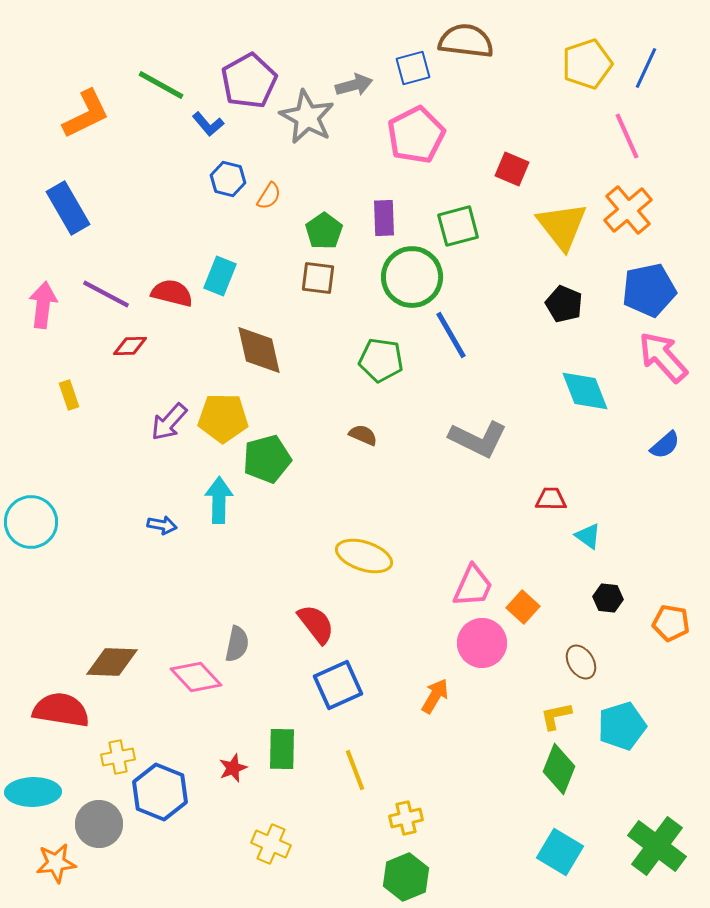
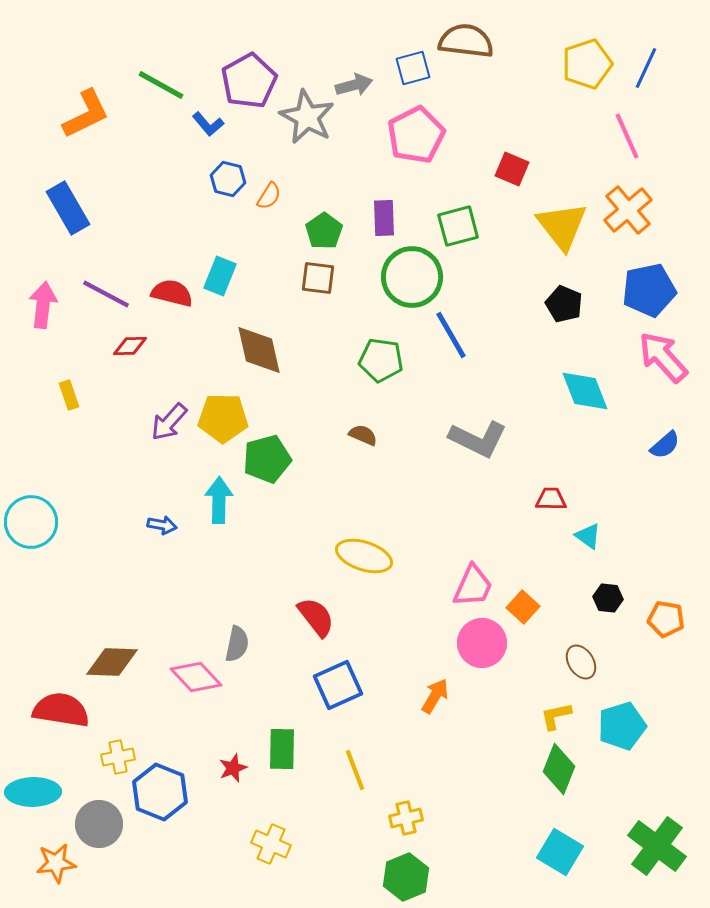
orange pentagon at (671, 623): moved 5 px left, 4 px up
red semicircle at (316, 624): moved 7 px up
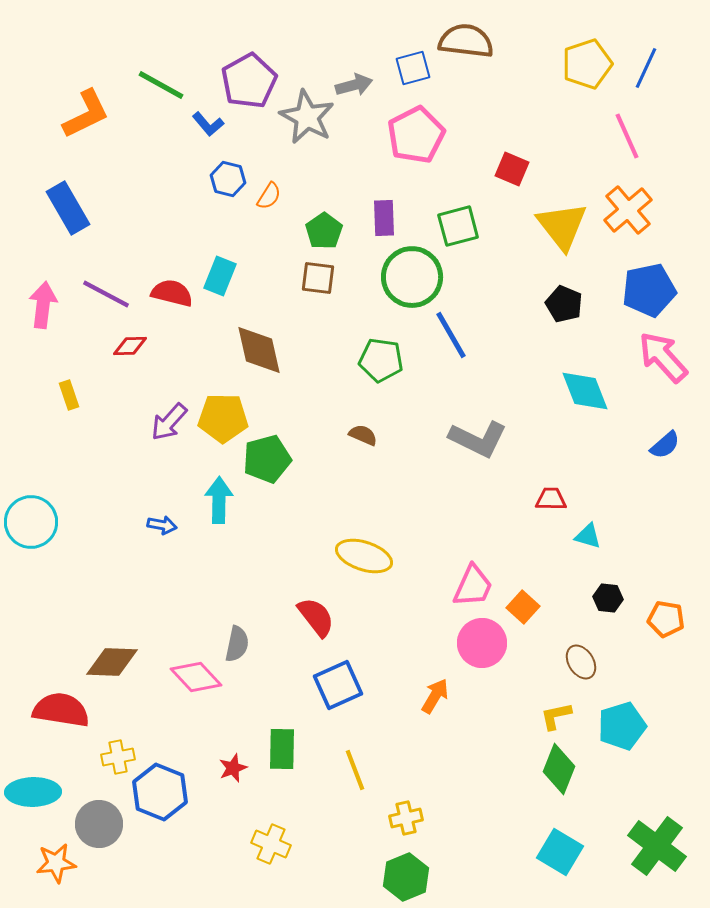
cyan triangle at (588, 536): rotated 20 degrees counterclockwise
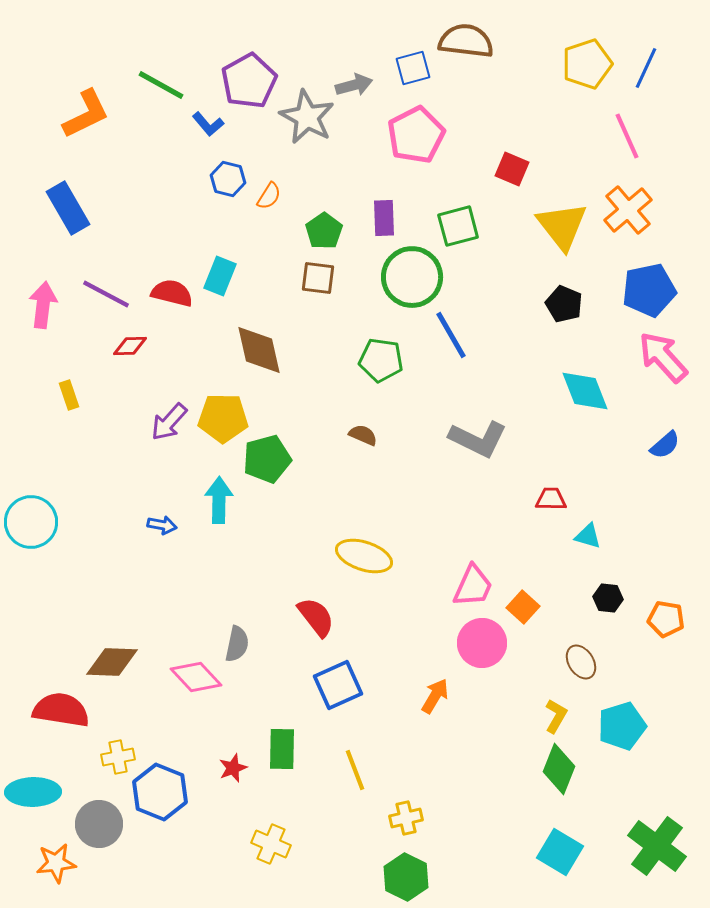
yellow L-shape at (556, 716): rotated 132 degrees clockwise
green hexagon at (406, 877): rotated 12 degrees counterclockwise
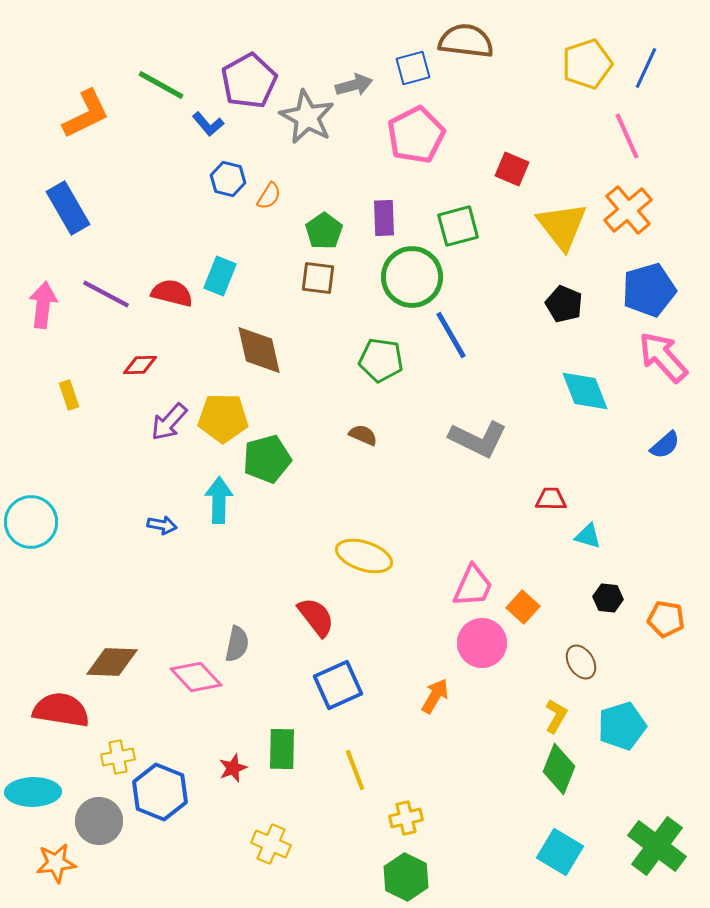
blue pentagon at (649, 290): rotated 4 degrees counterclockwise
red diamond at (130, 346): moved 10 px right, 19 px down
gray circle at (99, 824): moved 3 px up
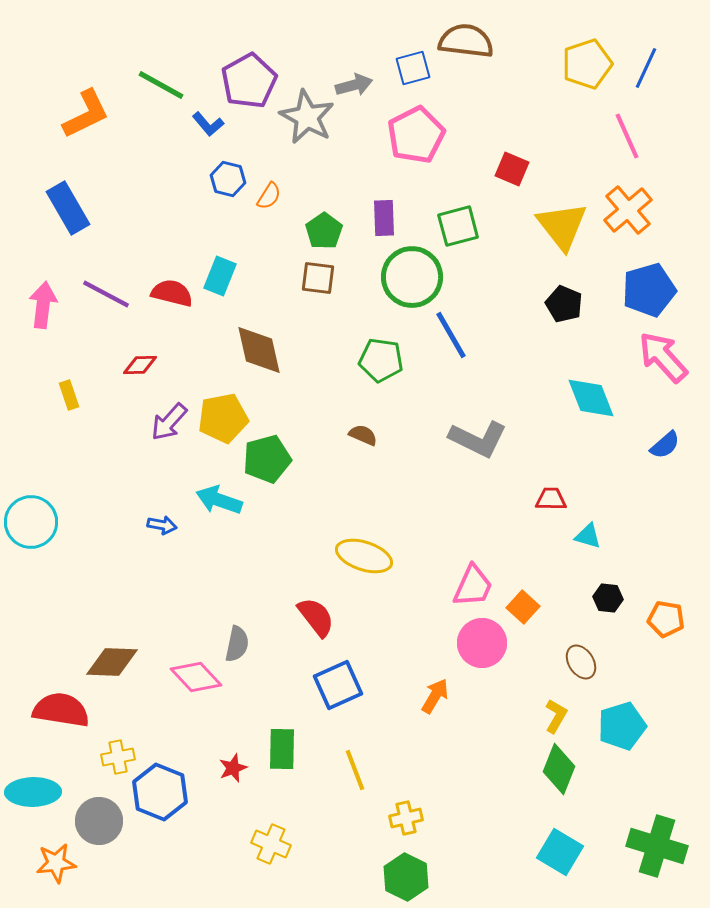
cyan diamond at (585, 391): moved 6 px right, 7 px down
yellow pentagon at (223, 418): rotated 12 degrees counterclockwise
cyan arrow at (219, 500): rotated 72 degrees counterclockwise
green cross at (657, 846): rotated 20 degrees counterclockwise
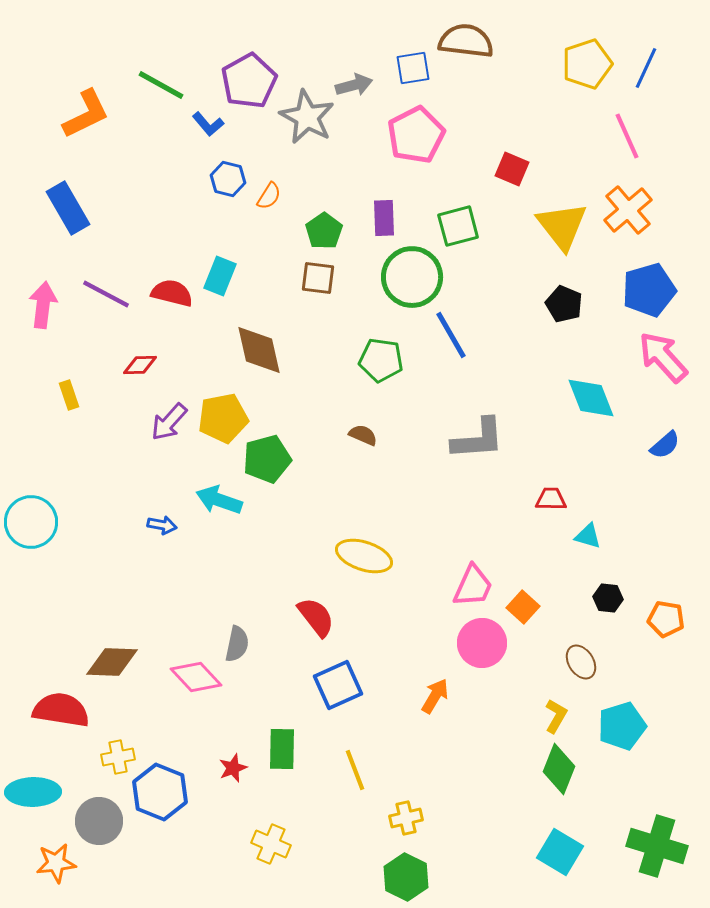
blue square at (413, 68): rotated 6 degrees clockwise
gray L-shape at (478, 439): rotated 30 degrees counterclockwise
